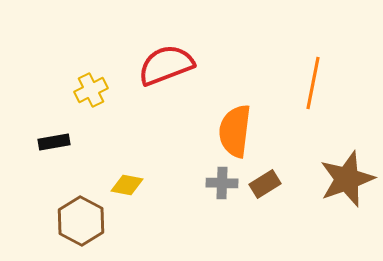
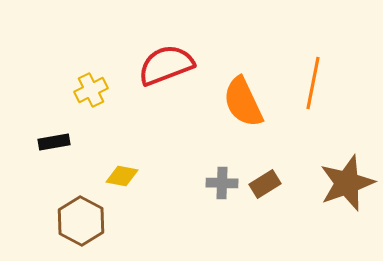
orange semicircle: moved 8 px right, 29 px up; rotated 32 degrees counterclockwise
brown star: moved 4 px down
yellow diamond: moved 5 px left, 9 px up
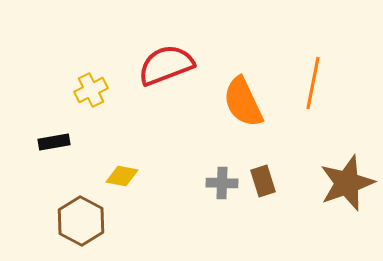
brown rectangle: moved 2 px left, 3 px up; rotated 76 degrees counterclockwise
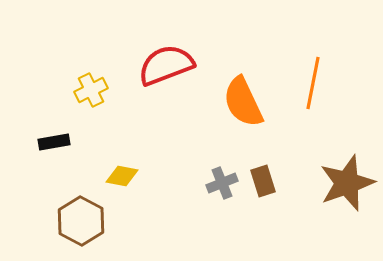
gray cross: rotated 24 degrees counterclockwise
